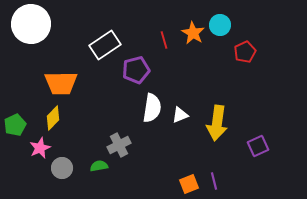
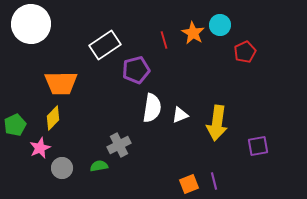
purple square: rotated 15 degrees clockwise
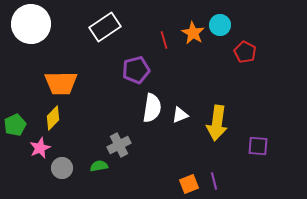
white rectangle: moved 18 px up
red pentagon: rotated 20 degrees counterclockwise
purple square: rotated 15 degrees clockwise
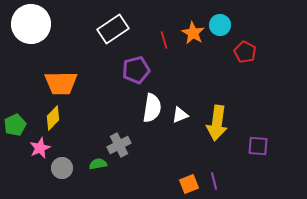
white rectangle: moved 8 px right, 2 px down
green semicircle: moved 1 px left, 2 px up
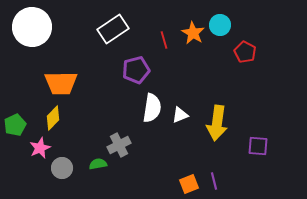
white circle: moved 1 px right, 3 px down
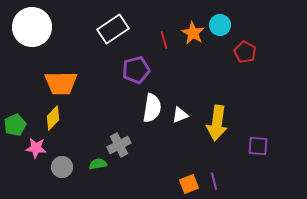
pink star: moved 4 px left; rotated 30 degrees clockwise
gray circle: moved 1 px up
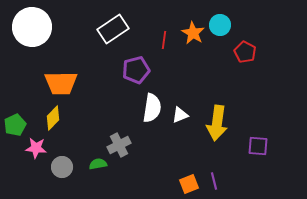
red line: rotated 24 degrees clockwise
